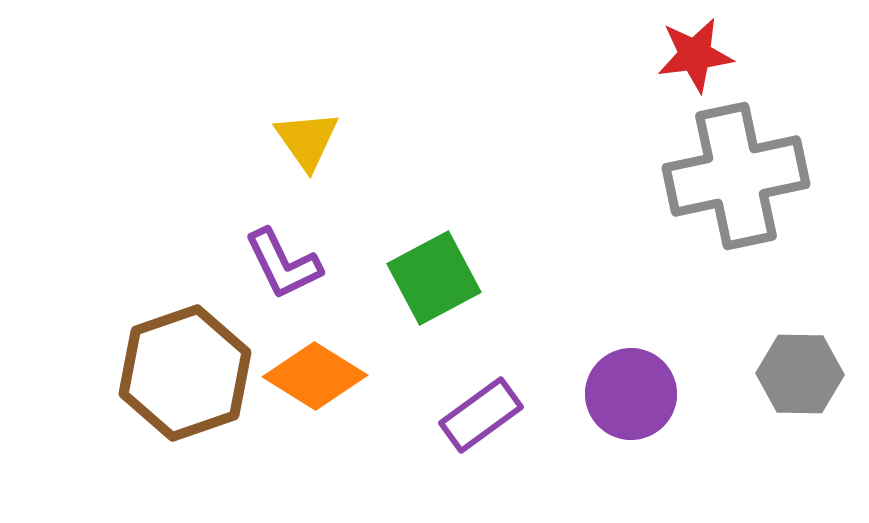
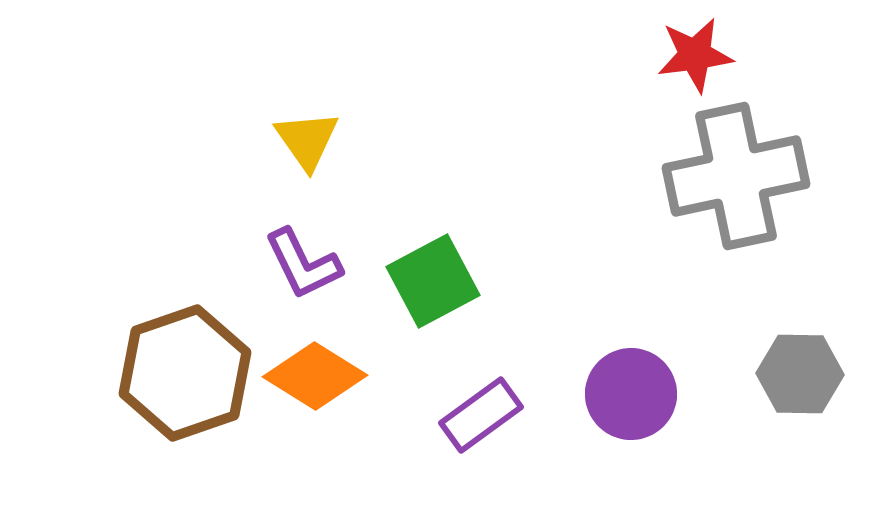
purple L-shape: moved 20 px right
green square: moved 1 px left, 3 px down
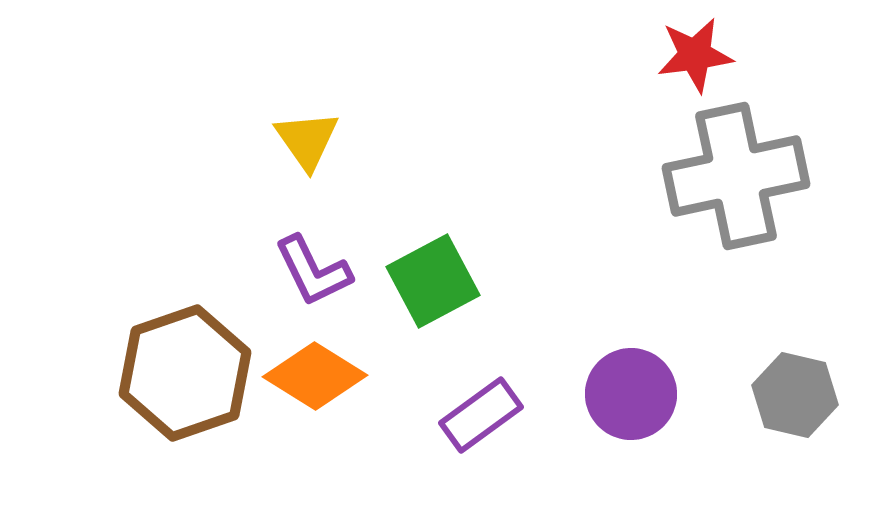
purple L-shape: moved 10 px right, 7 px down
gray hexagon: moved 5 px left, 21 px down; rotated 12 degrees clockwise
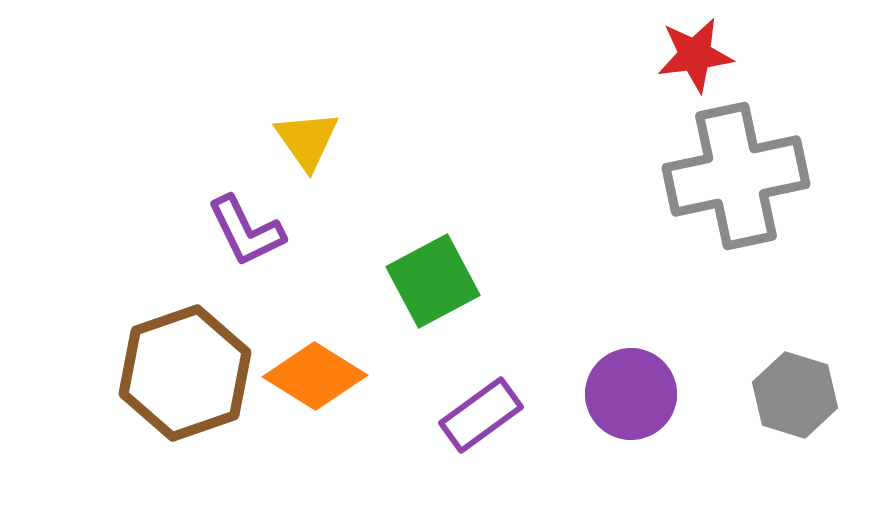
purple L-shape: moved 67 px left, 40 px up
gray hexagon: rotated 4 degrees clockwise
